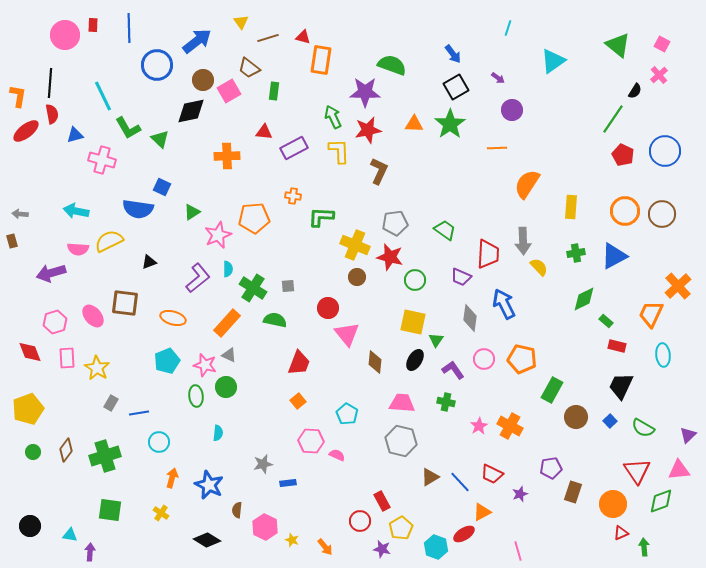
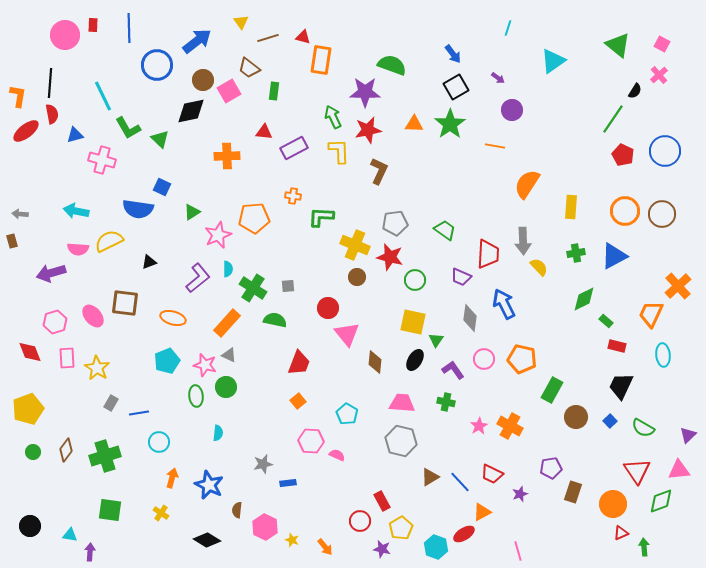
orange line at (497, 148): moved 2 px left, 2 px up; rotated 12 degrees clockwise
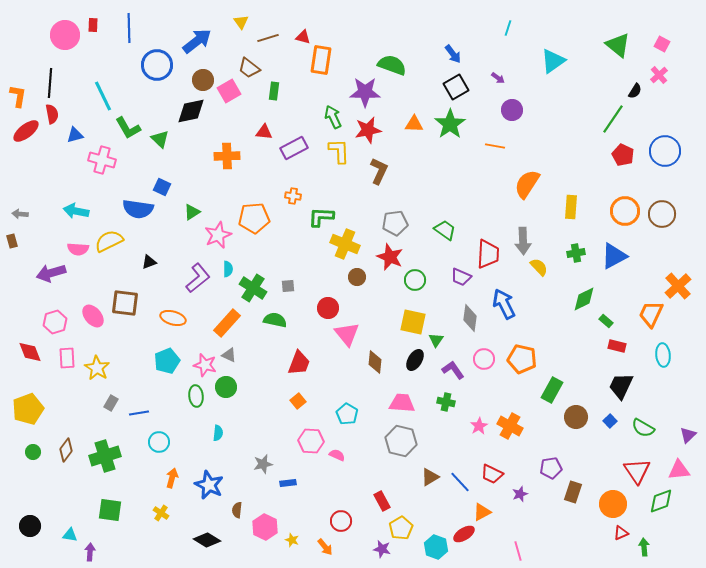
yellow cross at (355, 245): moved 10 px left, 1 px up
red star at (390, 257): rotated 8 degrees clockwise
red circle at (360, 521): moved 19 px left
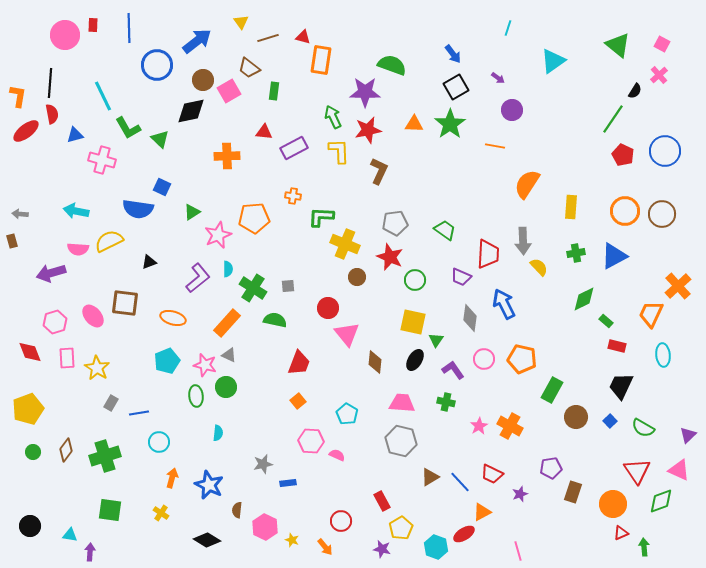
pink triangle at (679, 470): rotated 30 degrees clockwise
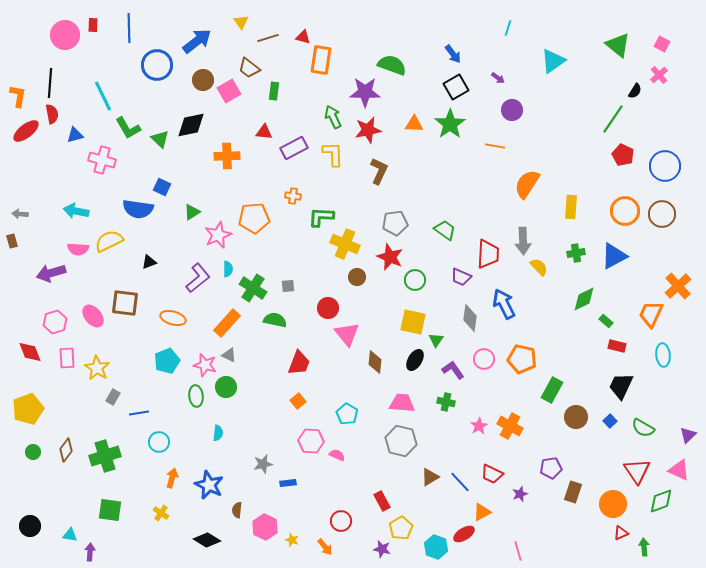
black diamond at (191, 111): moved 14 px down
yellow L-shape at (339, 151): moved 6 px left, 3 px down
blue circle at (665, 151): moved 15 px down
gray rectangle at (111, 403): moved 2 px right, 6 px up
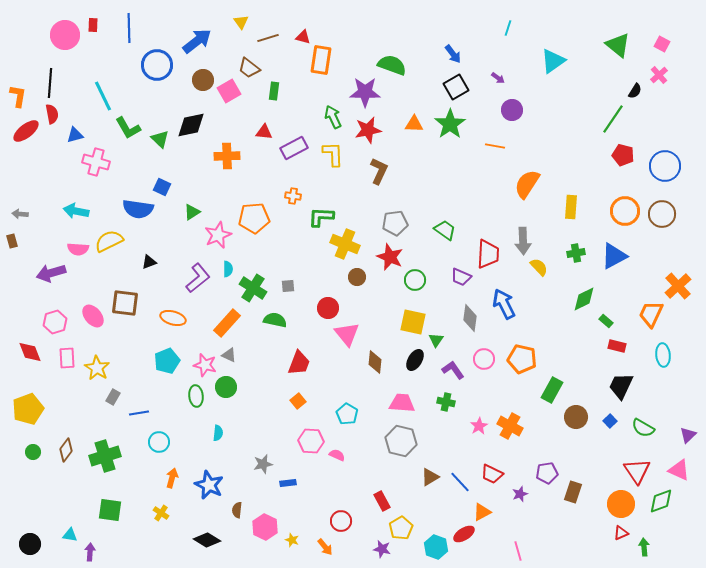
red pentagon at (623, 155): rotated 10 degrees counterclockwise
pink cross at (102, 160): moved 6 px left, 2 px down
purple pentagon at (551, 468): moved 4 px left, 5 px down
orange circle at (613, 504): moved 8 px right
black circle at (30, 526): moved 18 px down
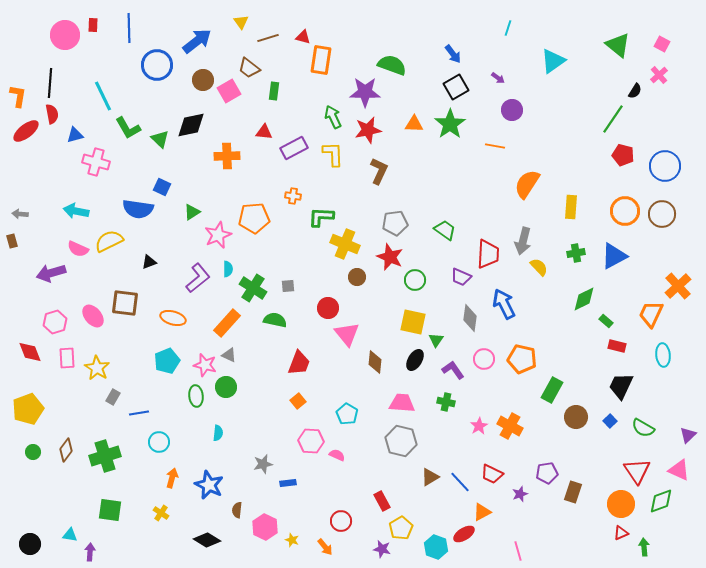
gray arrow at (523, 241): rotated 16 degrees clockwise
pink semicircle at (78, 249): rotated 20 degrees clockwise
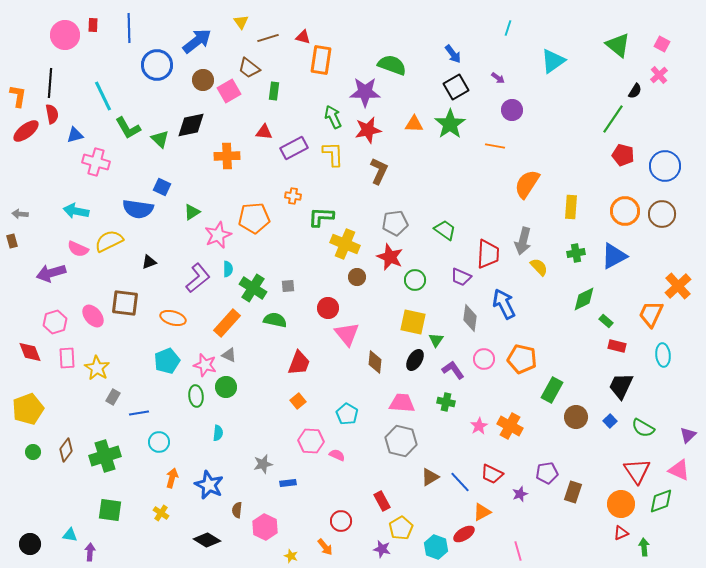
yellow star at (292, 540): moved 1 px left, 16 px down
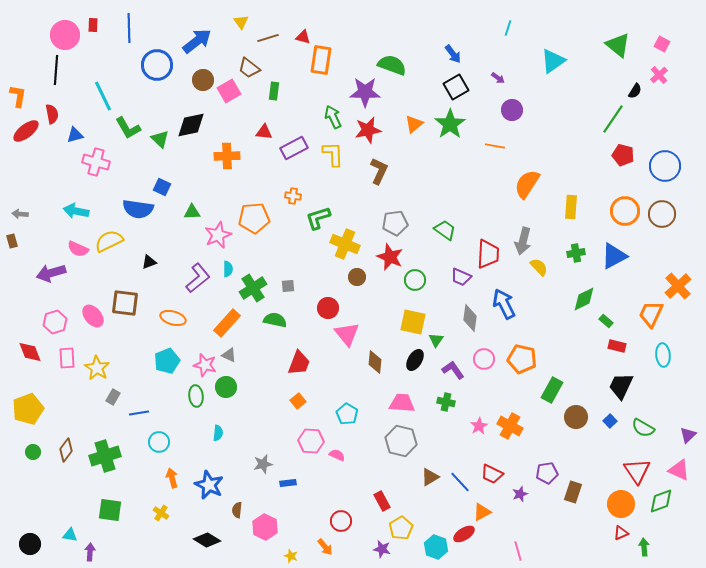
black line at (50, 83): moved 6 px right, 13 px up
orange triangle at (414, 124): rotated 42 degrees counterclockwise
green triangle at (192, 212): rotated 30 degrees clockwise
green L-shape at (321, 217): moved 3 px left, 1 px down; rotated 20 degrees counterclockwise
green cross at (253, 288): rotated 24 degrees clockwise
orange arrow at (172, 478): rotated 30 degrees counterclockwise
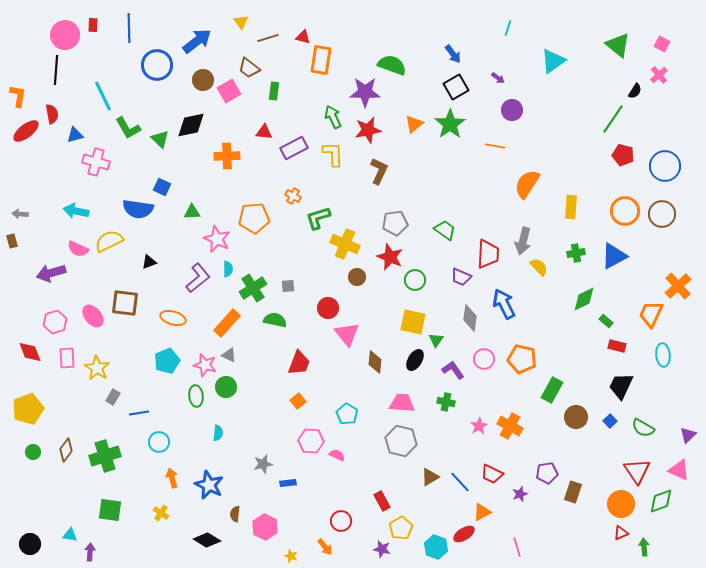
orange cross at (293, 196): rotated 21 degrees clockwise
pink star at (218, 235): moved 1 px left, 4 px down; rotated 24 degrees counterclockwise
brown semicircle at (237, 510): moved 2 px left, 4 px down
pink line at (518, 551): moved 1 px left, 4 px up
